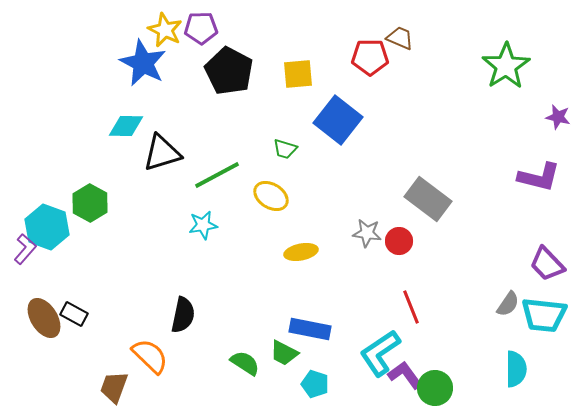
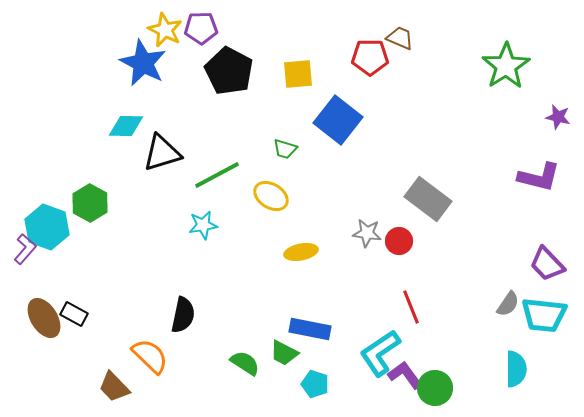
brown trapezoid at (114, 387): rotated 64 degrees counterclockwise
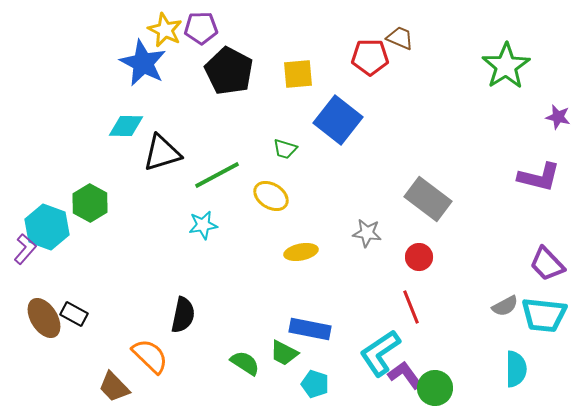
red circle at (399, 241): moved 20 px right, 16 px down
gray semicircle at (508, 304): moved 3 px left, 2 px down; rotated 28 degrees clockwise
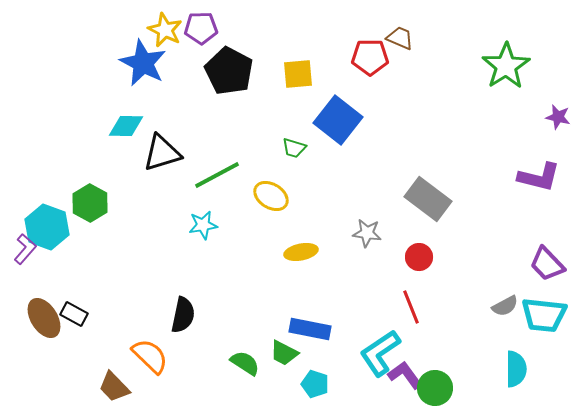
green trapezoid at (285, 149): moved 9 px right, 1 px up
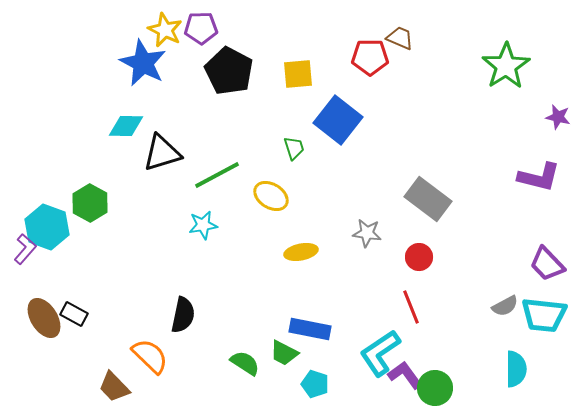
green trapezoid at (294, 148): rotated 125 degrees counterclockwise
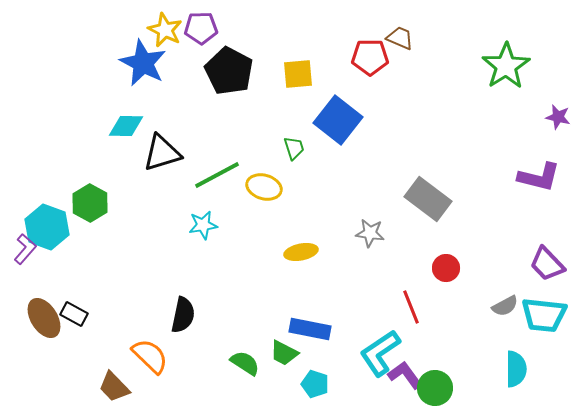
yellow ellipse at (271, 196): moved 7 px left, 9 px up; rotated 16 degrees counterclockwise
gray star at (367, 233): moved 3 px right
red circle at (419, 257): moved 27 px right, 11 px down
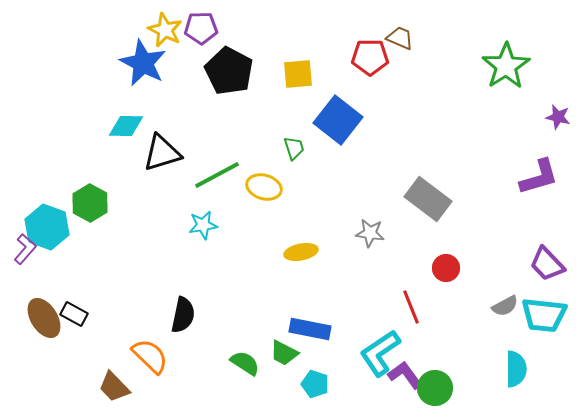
purple L-shape at (539, 177): rotated 30 degrees counterclockwise
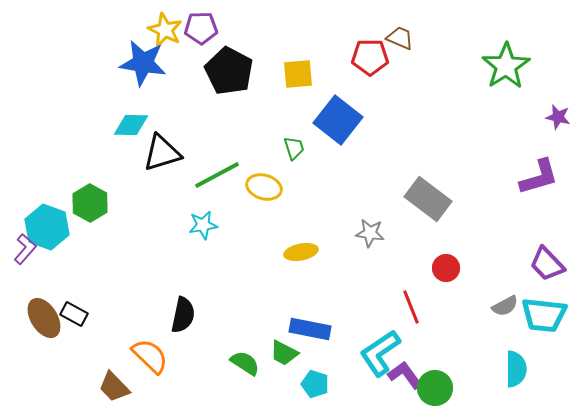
blue star at (143, 63): rotated 18 degrees counterclockwise
cyan diamond at (126, 126): moved 5 px right, 1 px up
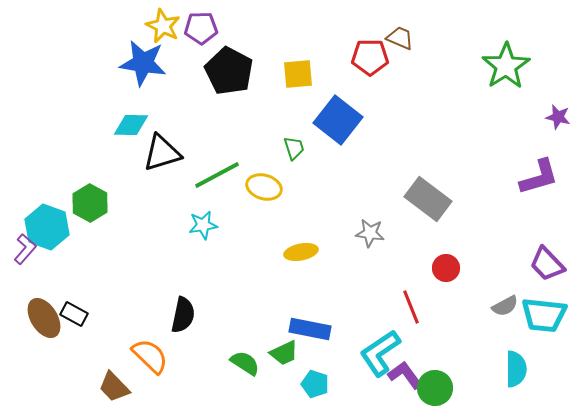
yellow star at (165, 30): moved 2 px left, 4 px up
green trapezoid at (284, 353): rotated 52 degrees counterclockwise
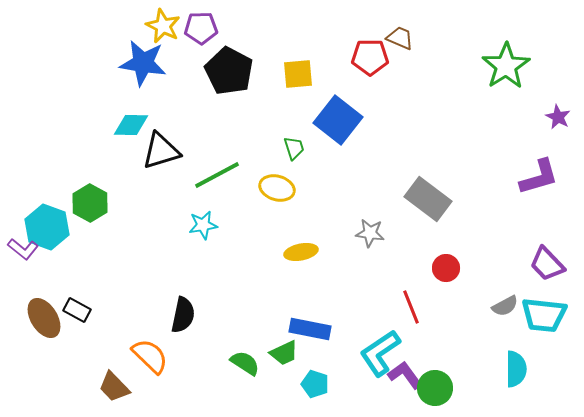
purple star at (558, 117): rotated 15 degrees clockwise
black triangle at (162, 153): moved 1 px left, 2 px up
yellow ellipse at (264, 187): moved 13 px right, 1 px down
purple L-shape at (25, 249): moved 2 px left; rotated 88 degrees clockwise
black rectangle at (74, 314): moved 3 px right, 4 px up
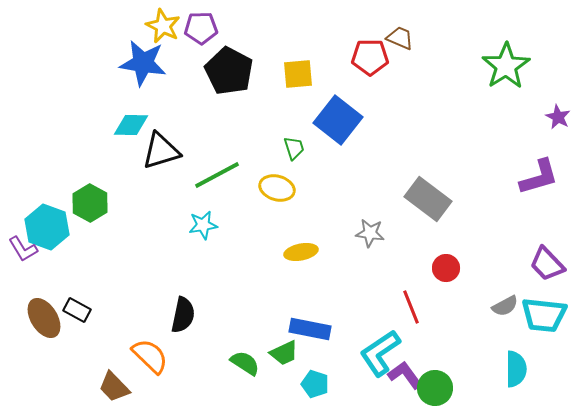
purple L-shape at (23, 249): rotated 20 degrees clockwise
